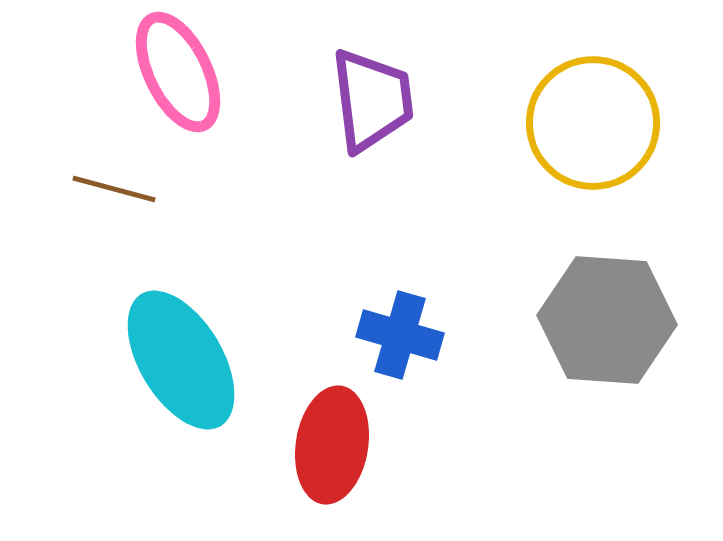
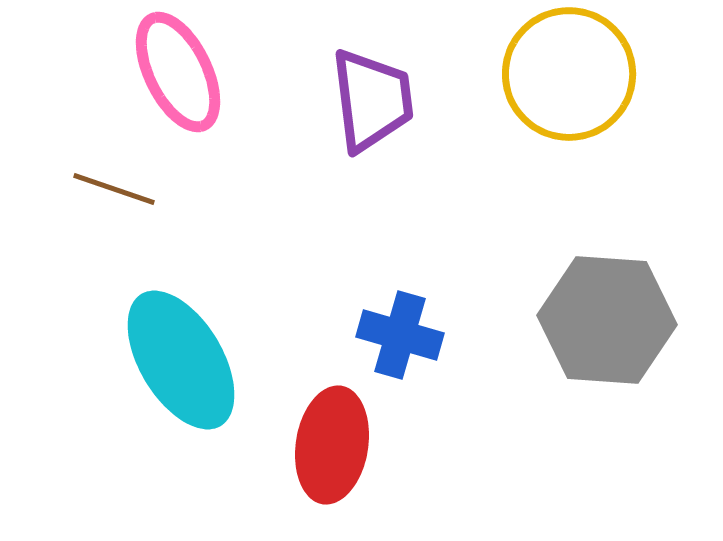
yellow circle: moved 24 px left, 49 px up
brown line: rotated 4 degrees clockwise
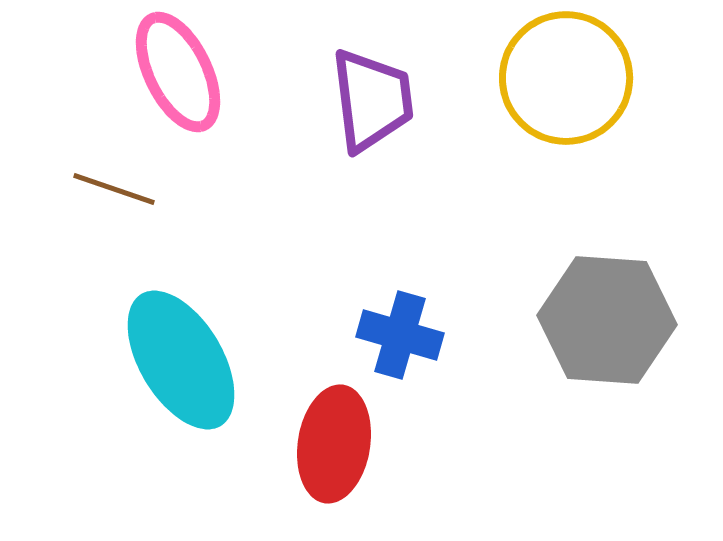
yellow circle: moved 3 px left, 4 px down
red ellipse: moved 2 px right, 1 px up
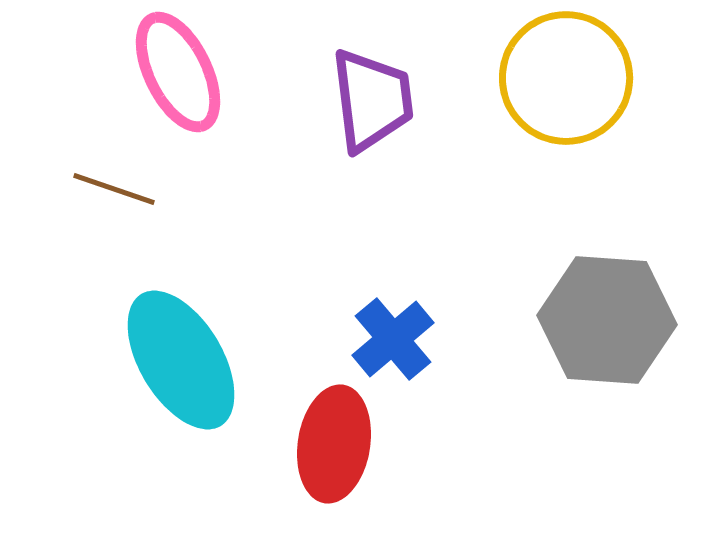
blue cross: moved 7 px left, 4 px down; rotated 34 degrees clockwise
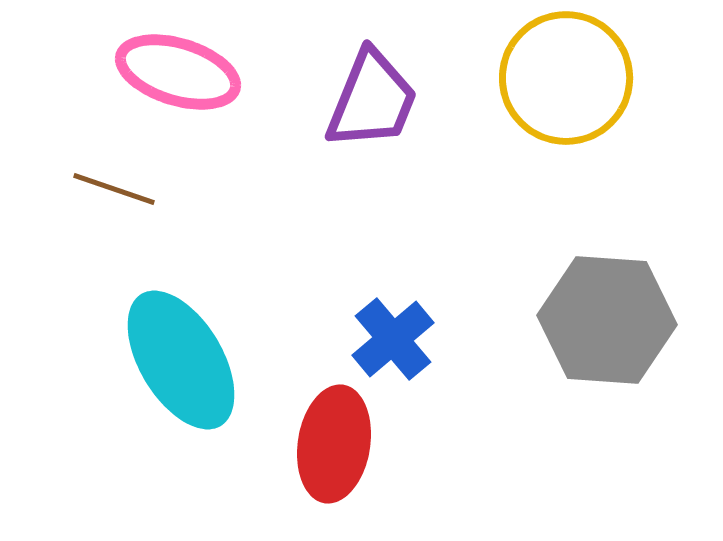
pink ellipse: rotated 47 degrees counterclockwise
purple trapezoid: rotated 29 degrees clockwise
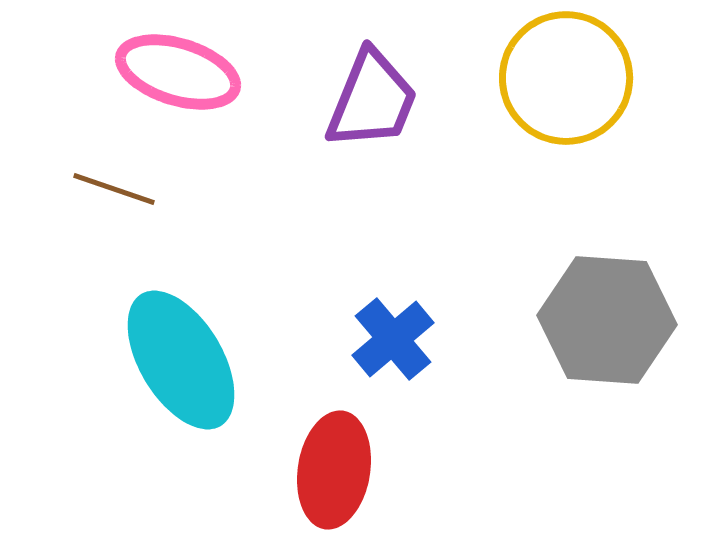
red ellipse: moved 26 px down
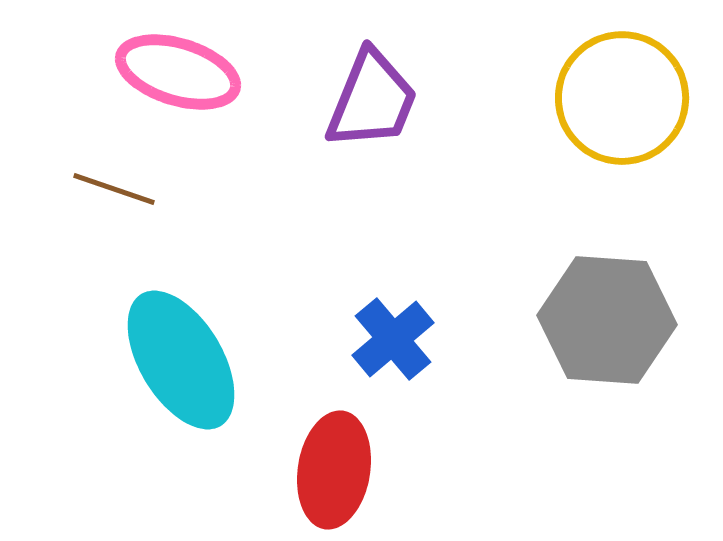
yellow circle: moved 56 px right, 20 px down
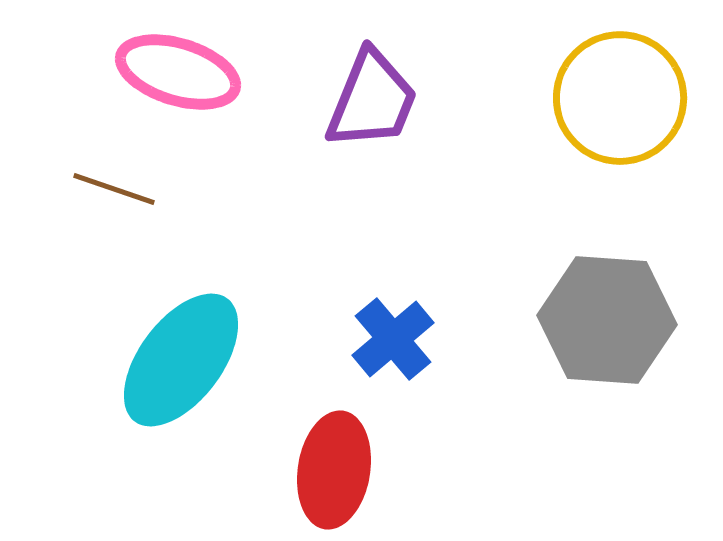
yellow circle: moved 2 px left
cyan ellipse: rotated 68 degrees clockwise
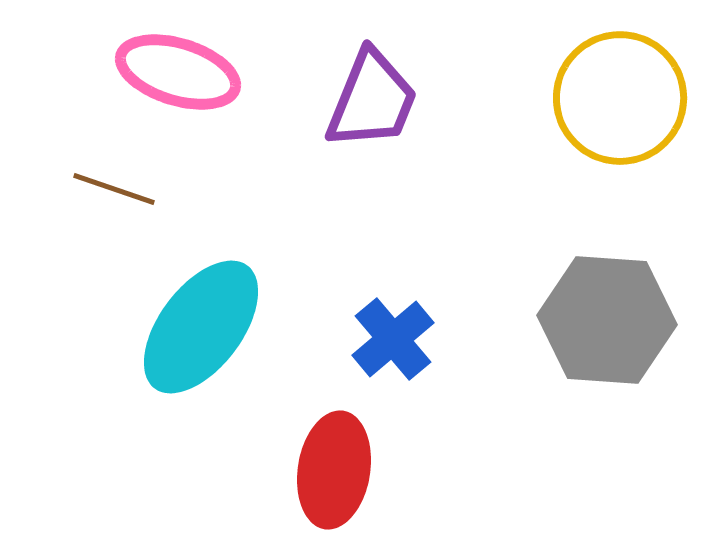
cyan ellipse: moved 20 px right, 33 px up
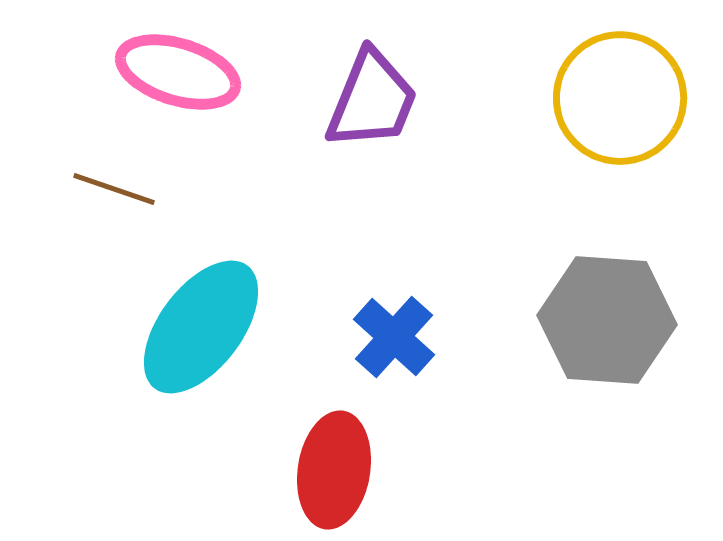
blue cross: moved 1 px right, 2 px up; rotated 8 degrees counterclockwise
